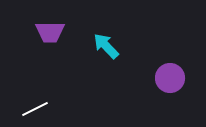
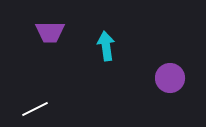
cyan arrow: rotated 36 degrees clockwise
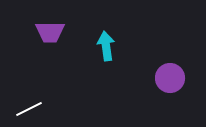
white line: moved 6 px left
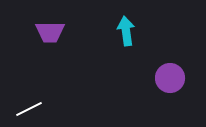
cyan arrow: moved 20 px right, 15 px up
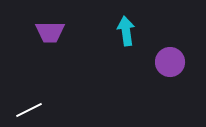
purple circle: moved 16 px up
white line: moved 1 px down
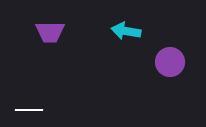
cyan arrow: rotated 72 degrees counterclockwise
white line: rotated 28 degrees clockwise
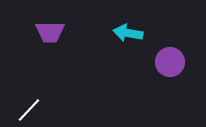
cyan arrow: moved 2 px right, 2 px down
white line: rotated 48 degrees counterclockwise
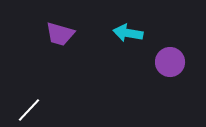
purple trapezoid: moved 10 px right, 2 px down; rotated 16 degrees clockwise
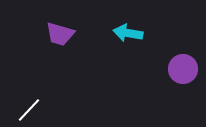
purple circle: moved 13 px right, 7 px down
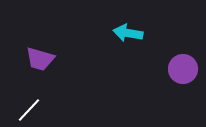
purple trapezoid: moved 20 px left, 25 px down
